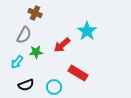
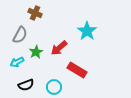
gray semicircle: moved 4 px left
red arrow: moved 3 px left, 3 px down
green star: rotated 24 degrees counterclockwise
cyan arrow: rotated 24 degrees clockwise
red rectangle: moved 1 px left, 3 px up
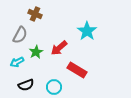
brown cross: moved 1 px down
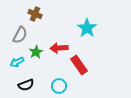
cyan star: moved 3 px up
red arrow: rotated 36 degrees clockwise
red rectangle: moved 2 px right, 5 px up; rotated 24 degrees clockwise
cyan circle: moved 5 px right, 1 px up
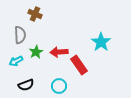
cyan star: moved 14 px right, 14 px down
gray semicircle: rotated 30 degrees counterclockwise
red arrow: moved 4 px down
cyan arrow: moved 1 px left, 1 px up
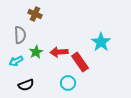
red rectangle: moved 1 px right, 3 px up
cyan circle: moved 9 px right, 3 px up
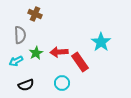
green star: moved 1 px down
cyan circle: moved 6 px left
